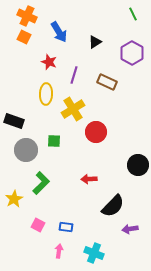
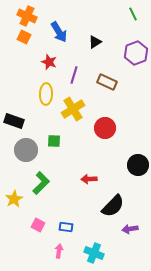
purple hexagon: moved 4 px right; rotated 10 degrees clockwise
red circle: moved 9 px right, 4 px up
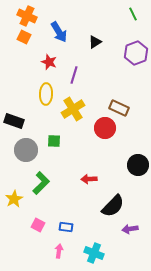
brown rectangle: moved 12 px right, 26 px down
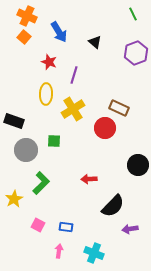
orange square: rotated 16 degrees clockwise
black triangle: rotated 48 degrees counterclockwise
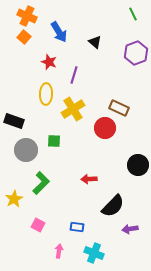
blue rectangle: moved 11 px right
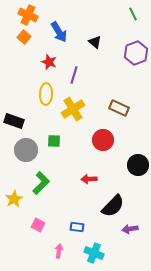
orange cross: moved 1 px right, 1 px up
red circle: moved 2 px left, 12 px down
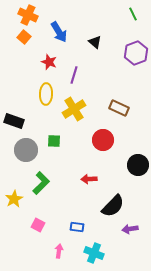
yellow cross: moved 1 px right
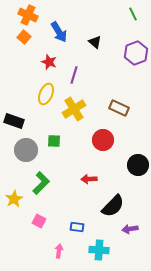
yellow ellipse: rotated 20 degrees clockwise
pink square: moved 1 px right, 4 px up
cyan cross: moved 5 px right, 3 px up; rotated 18 degrees counterclockwise
